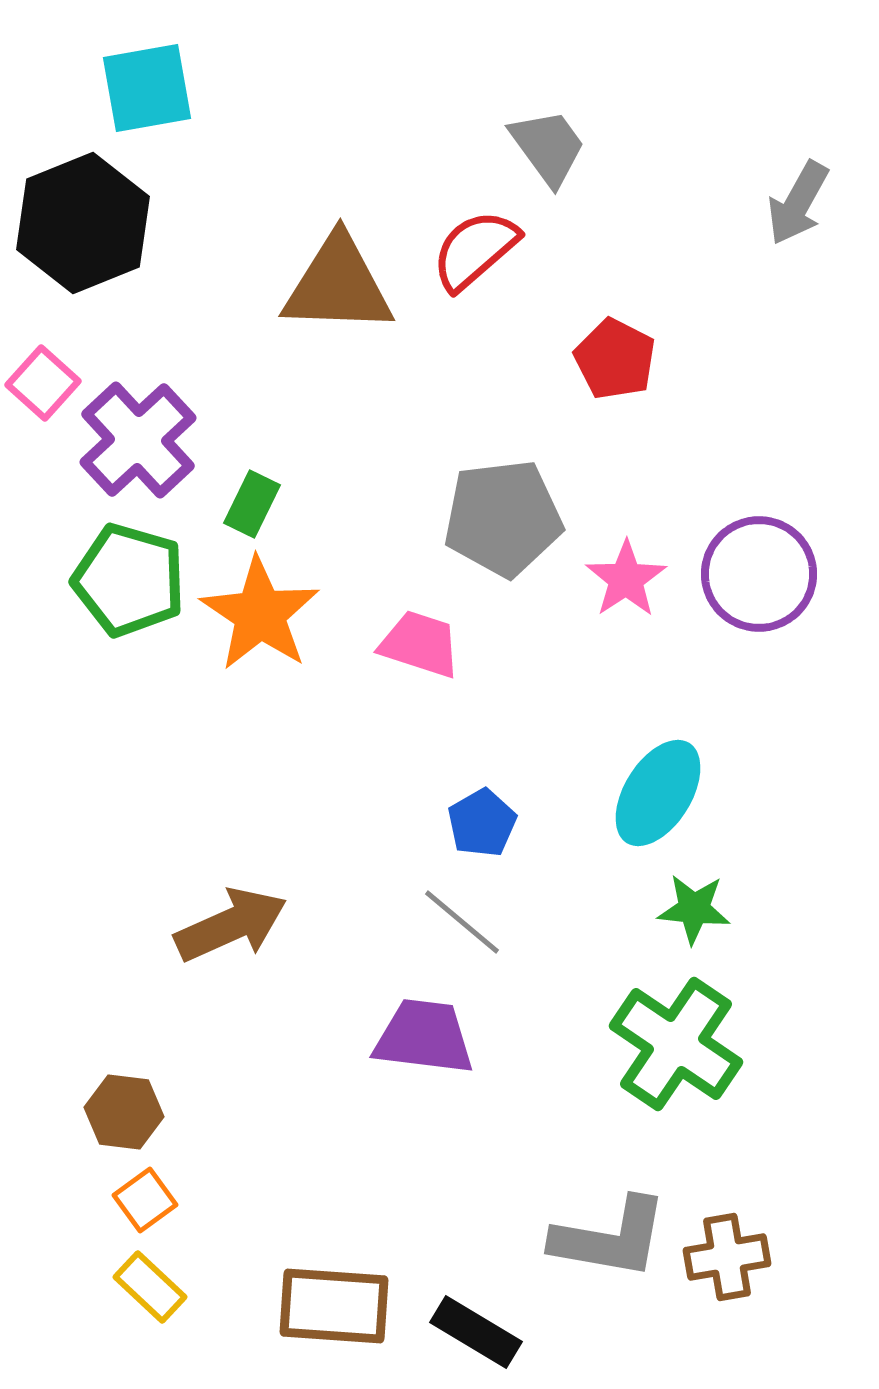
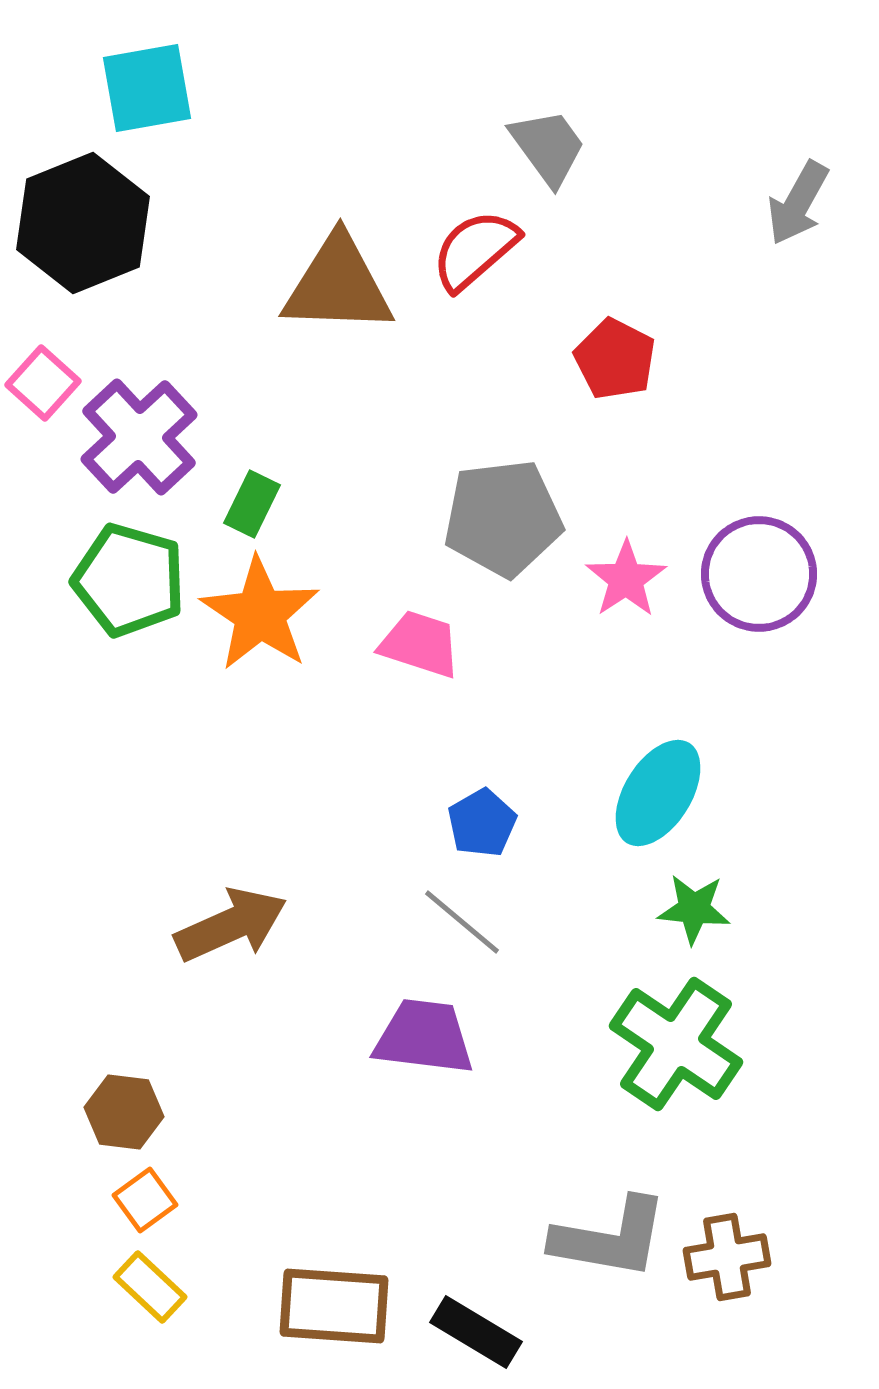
purple cross: moved 1 px right, 3 px up
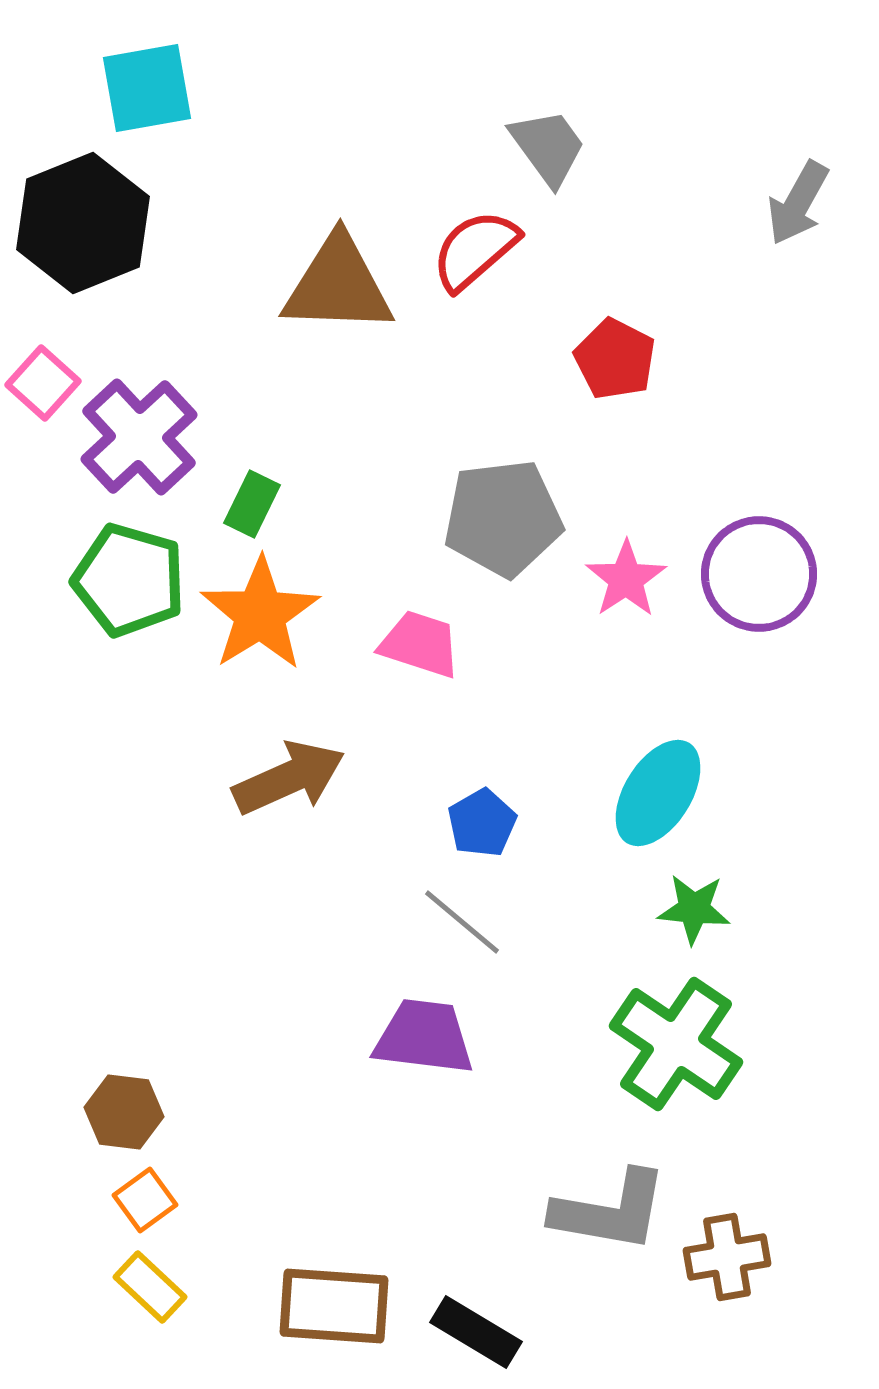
orange star: rotated 6 degrees clockwise
brown arrow: moved 58 px right, 147 px up
gray L-shape: moved 27 px up
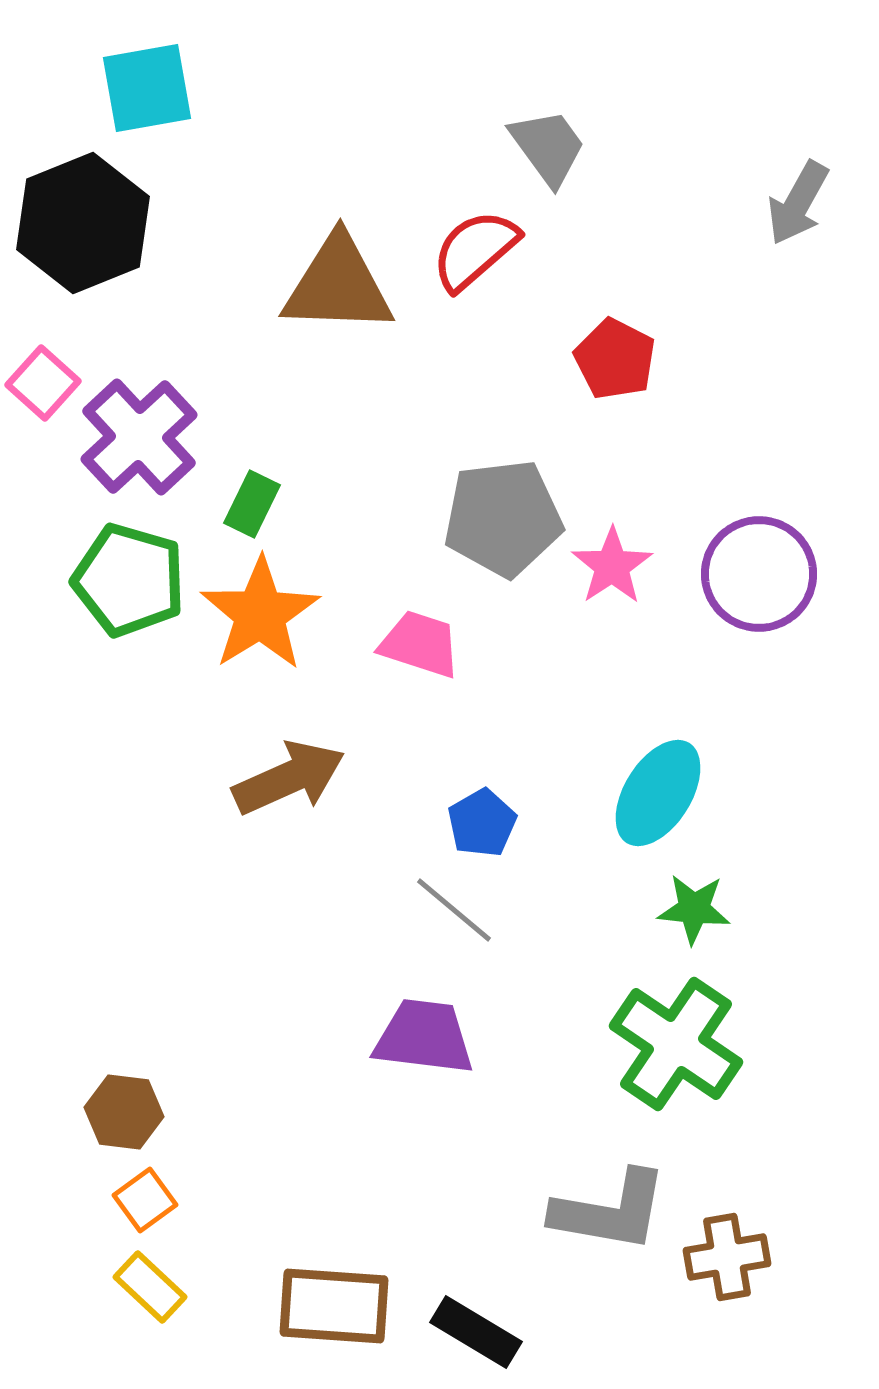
pink star: moved 14 px left, 13 px up
gray line: moved 8 px left, 12 px up
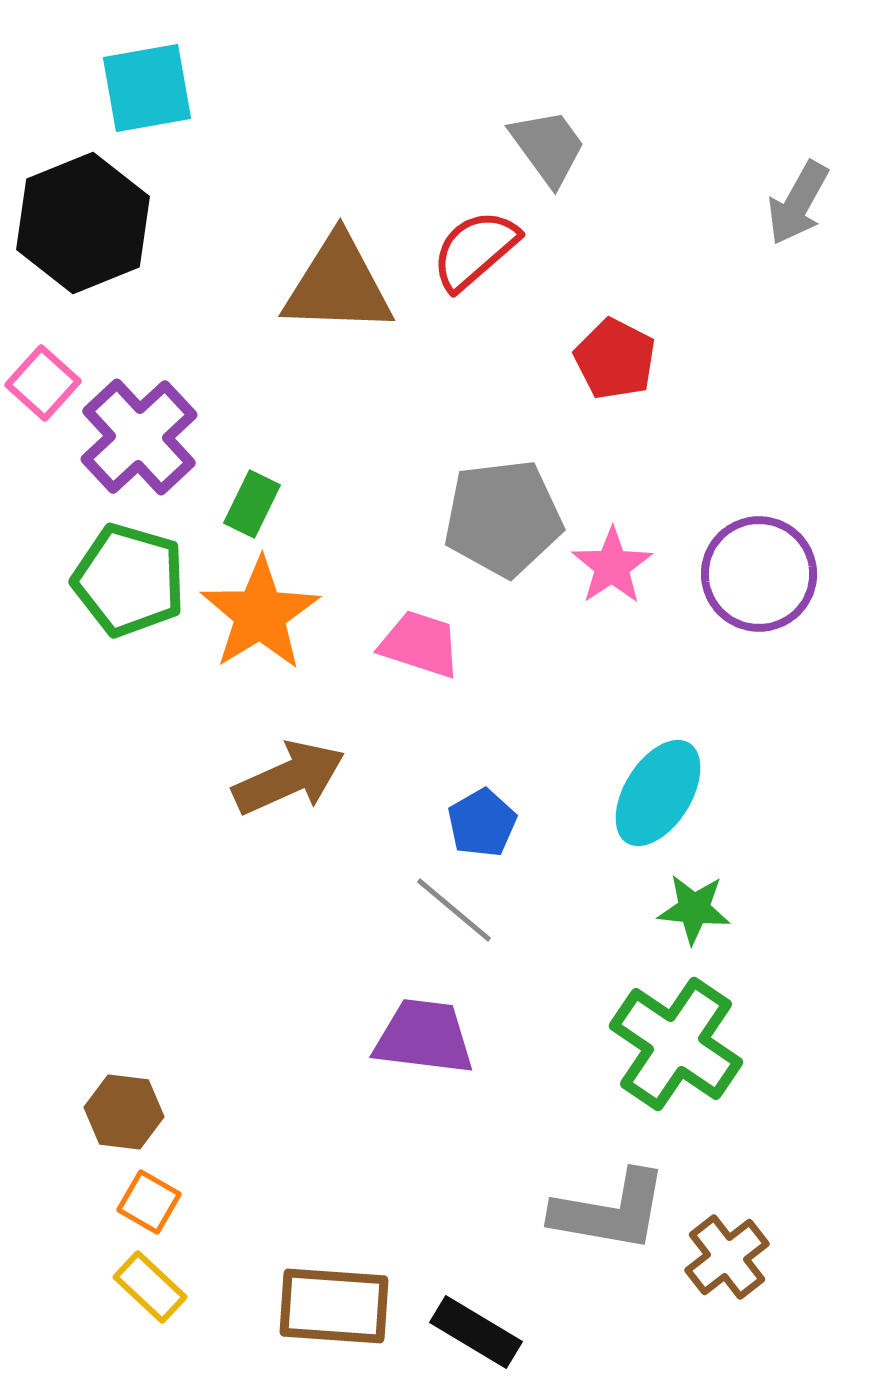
orange square: moved 4 px right, 2 px down; rotated 24 degrees counterclockwise
brown cross: rotated 28 degrees counterclockwise
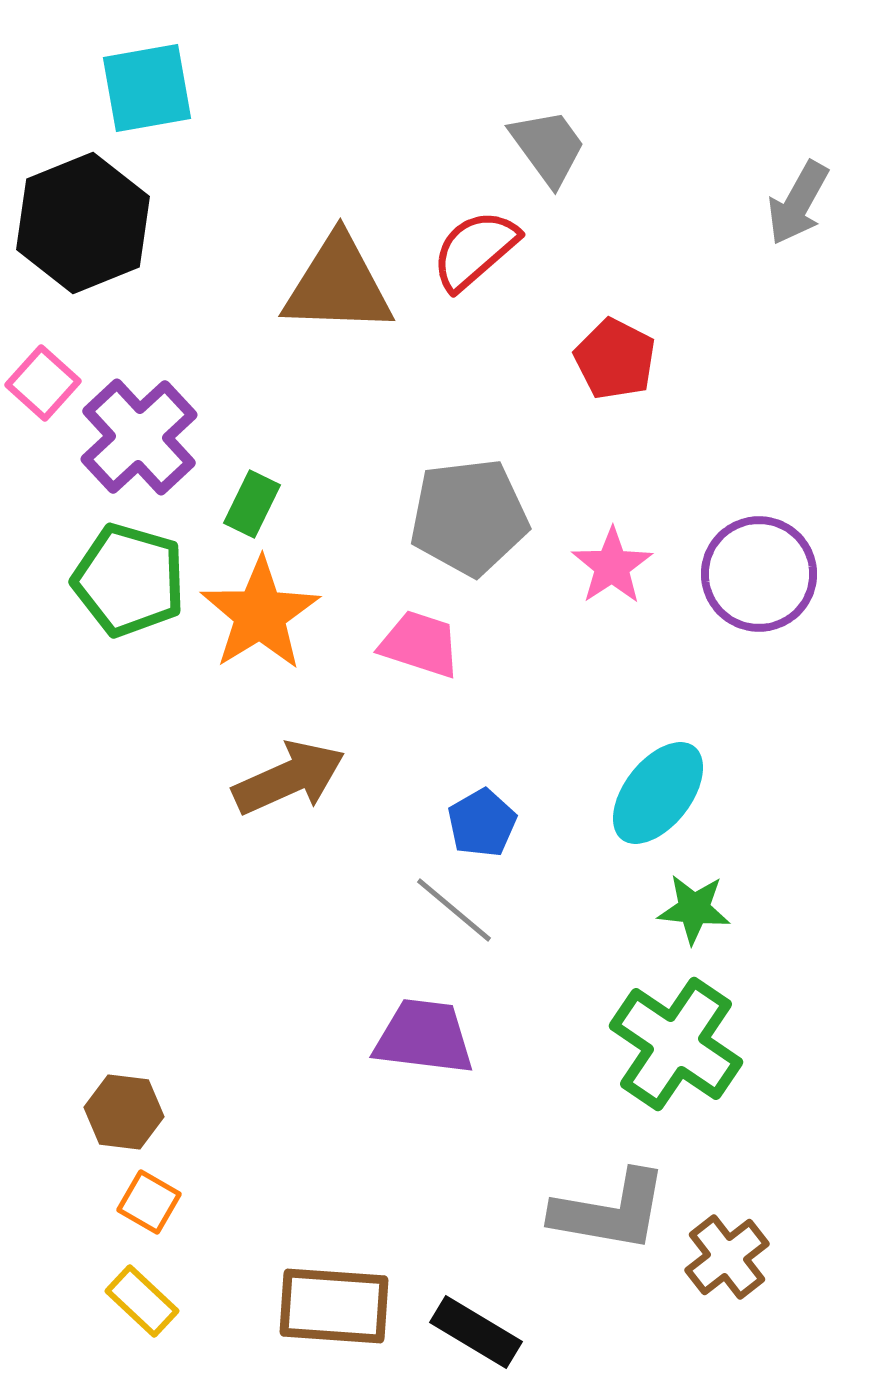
gray pentagon: moved 34 px left, 1 px up
cyan ellipse: rotated 6 degrees clockwise
yellow rectangle: moved 8 px left, 14 px down
